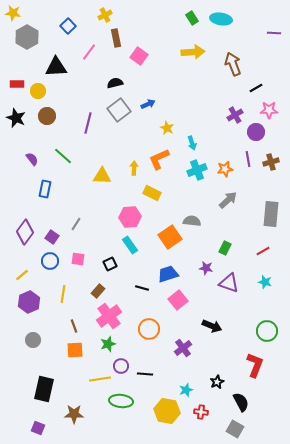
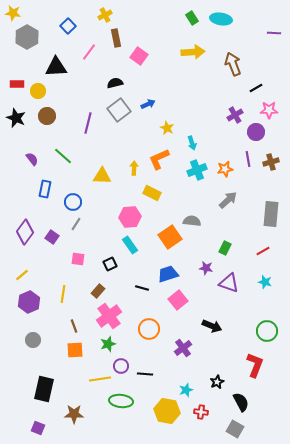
blue circle at (50, 261): moved 23 px right, 59 px up
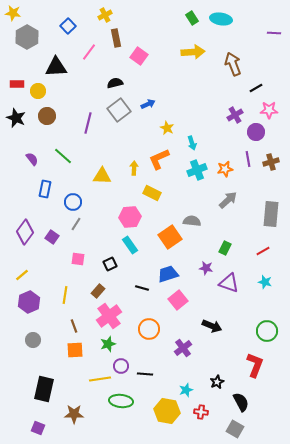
yellow line at (63, 294): moved 2 px right, 1 px down
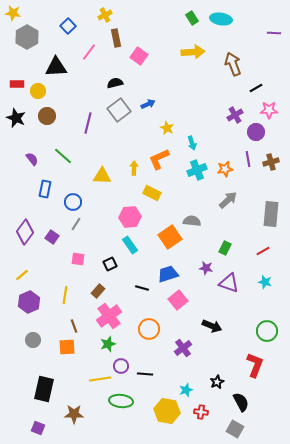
orange square at (75, 350): moved 8 px left, 3 px up
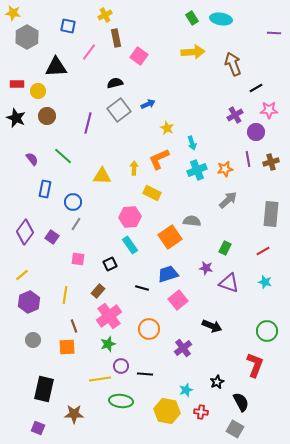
blue square at (68, 26): rotated 35 degrees counterclockwise
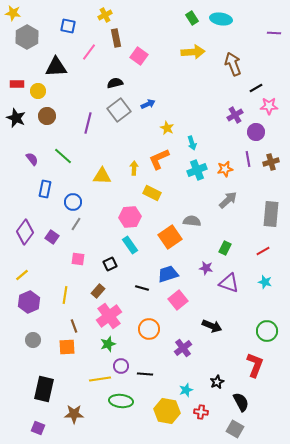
pink star at (269, 110): moved 4 px up
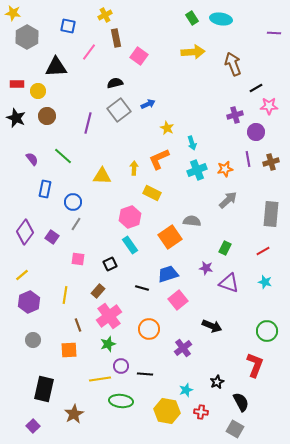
purple cross at (235, 115): rotated 14 degrees clockwise
pink hexagon at (130, 217): rotated 15 degrees counterclockwise
brown line at (74, 326): moved 4 px right, 1 px up
orange square at (67, 347): moved 2 px right, 3 px down
brown star at (74, 414): rotated 30 degrees counterclockwise
purple square at (38, 428): moved 5 px left, 2 px up; rotated 24 degrees clockwise
